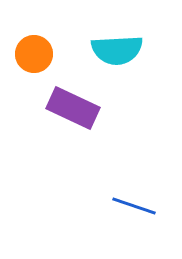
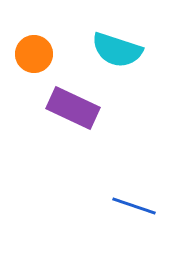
cyan semicircle: rotated 21 degrees clockwise
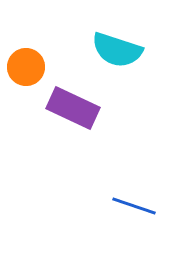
orange circle: moved 8 px left, 13 px down
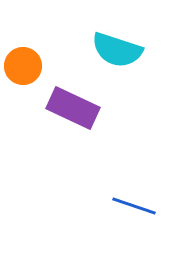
orange circle: moved 3 px left, 1 px up
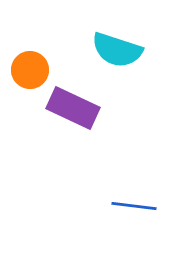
orange circle: moved 7 px right, 4 px down
blue line: rotated 12 degrees counterclockwise
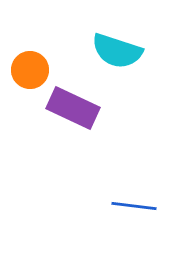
cyan semicircle: moved 1 px down
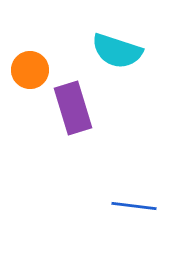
purple rectangle: rotated 48 degrees clockwise
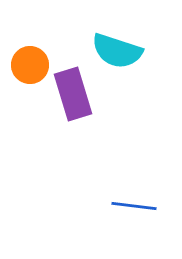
orange circle: moved 5 px up
purple rectangle: moved 14 px up
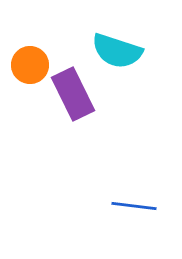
purple rectangle: rotated 9 degrees counterclockwise
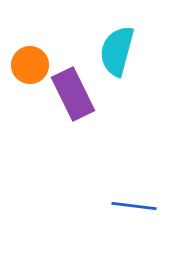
cyan semicircle: rotated 87 degrees clockwise
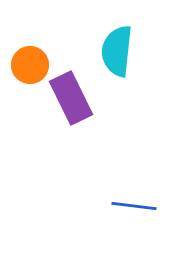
cyan semicircle: rotated 9 degrees counterclockwise
purple rectangle: moved 2 px left, 4 px down
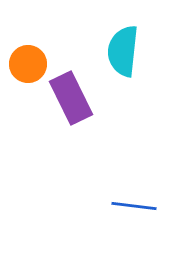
cyan semicircle: moved 6 px right
orange circle: moved 2 px left, 1 px up
